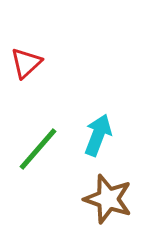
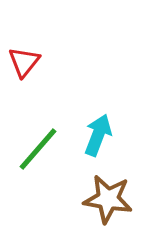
red triangle: moved 2 px left, 1 px up; rotated 8 degrees counterclockwise
brown star: rotated 9 degrees counterclockwise
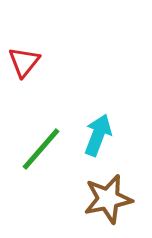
green line: moved 3 px right
brown star: rotated 21 degrees counterclockwise
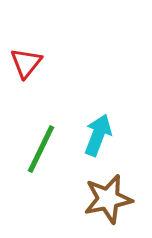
red triangle: moved 2 px right, 1 px down
green line: rotated 15 degrees counterclockwise
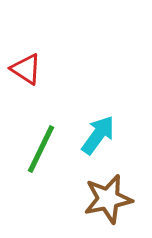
red triangle: moved 6 px down; rotated 36 degrees counterclockwise
cyan arrow: rotated 15 degrees clockwise
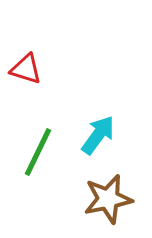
red triangle: rotated 16 degrees counterclockwise
green line: moved 3 px left, 3 px down
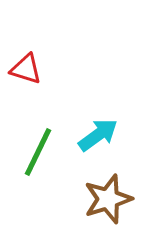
cyan arrow: rotated 18 degrees clockwise
brown star: rotated 6 degrees counterclockwise
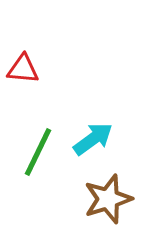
red triangle: moved 3 px left; rotated 12 degrees counterclockwise
cyan arrow: moved 5 px left, 4 px down
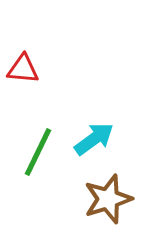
cyan arrow: moved 1 px right
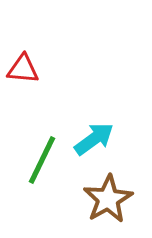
green line: moved 4 px right, 8 px down
brown star: rotated 12 degrees counterclockwise
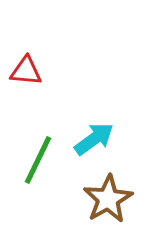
red triangle: moved 3 px right, 2 px down
green line: moved 4 px left
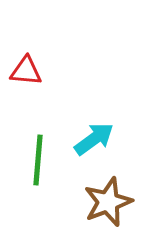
green line: rotated 21 degrees counterclockwise
brown star: moved 3 px down; rotated 9 degrees clockwise
